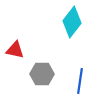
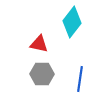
red triangle: moved 24 px right, 6 px up
blue line: moved 2 px up
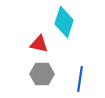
cyan diamond: moved 8 px left; rotated 20 degrees counterclockwise
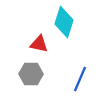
gray hexagon: moved 11 px left
blue line: rotated 15 degrees clockwise
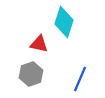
gray hexagon: rotated 20 degrees counterclockwise
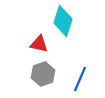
cyan diamond: moved 1 px left, 1 px up
gray hexagon: moved 12 px right
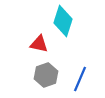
gray hexagon: moved 3 px right, 1 px down
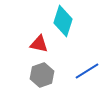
gray hexagon: moved 4 px left
blue line: moved 7 px right, 8 px up; rotated 35 degrees clockwise
